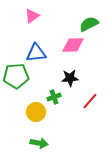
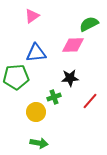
green pentagon: moved 1 px down
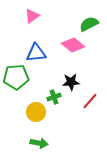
pink diamond: rotated 40 degrees clockwise
black star: moved 1 px right, 4 px down
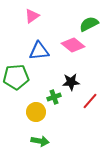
blue triangle: moved 3 px right, 2 px up
green arrow: moved 1 px right, 2 px up
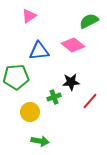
pink triangle: moved 3 px left
green semicircle: moved 3 px up
yellow circle: moved 6 px left
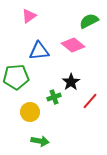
black star: rotated 30 degrees counterclockwise
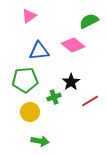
green pentagon: moved 9 px right, 3 px down
red line: rotated 18 degrees clockwise
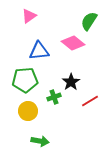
green semicircle: rotated 30 degrees counterclockwise
pink diamond: moved 2 px up
yellow circle: moved 2 px left, 1 px up
